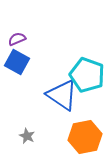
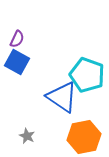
purple semicircle: rotated 138 degrees clockwise
blue triangle: moved 2 px down
orange hexagon: moved 1 px left
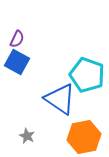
blue triangle: moved 2 px left, 2 px down
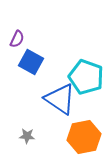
blue square: moved 14 px right
cyan pentagon: moved 1 px left, 2 px down
gray star: rotated 21 degrees counterclockwise
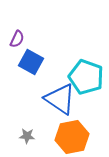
orange hexagon: moved 12 px left
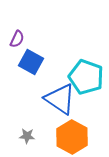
orange hexagon: rotated 20 degrees counterclockwise
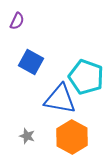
purple semicircle: moved 18 px up
blue triangle: rotated 24 degrees counterclockwise
gray star: rotated 14 degrees clockwise
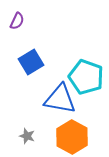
blue square: rotated 30 degrees clockwise
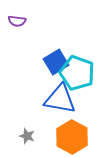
purple semicircle: rotated 72 degrees clockwise
blue square: moved 25 px right
cyan pentagon: moved 9 px left, 4 px up
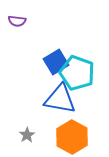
gray star: moved 1 px up; rotated 21 degrees clockwise
